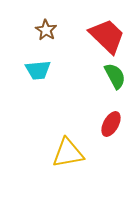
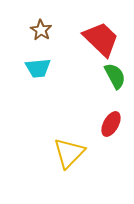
brown star: moved 5 px left
red trapezoid: moved 6 px left, 3 px down
cyan trapezoid: moved 2 px up
yellow triangle: moved 1 px right; rotated 36 degrees counterclockwise
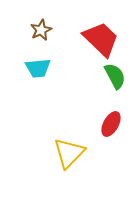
brown star: rotated 15 degrees clockwise
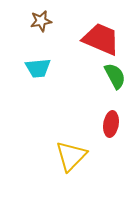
brown star: moved 9 px up; rotated 15 degrees clockwise
red trapezoid: rotated 21 degrees counterclockwise
red ellipse: rotated 20 degrees counterclockwise
yellow triangle: moved 2 px right, 3 px down
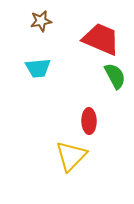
red ellipse: moved 22 px left, 3 px up; rotated 10 degrees counterclockwise
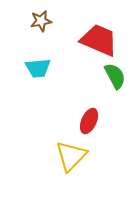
red trapezoid: moved 2 px left, 1 px down
red ellipse: rotated 25 degrees clockwise
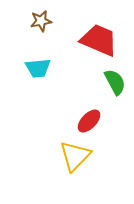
green semicircle: moved 6 px down
red ellipse: rotated 20 degrees clockwise
yellow triangle: moved 4 px right
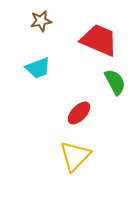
cyan trapezoid: rotated 16 degrees counterclockwise
red ellipse: moved 10 px left, 8 px up
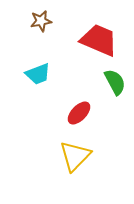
cyan trapezoid: moved 6 px down
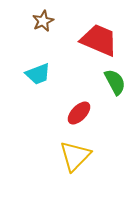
brown star: moved 2 px right; rotated 15 degrees counterclockwise
